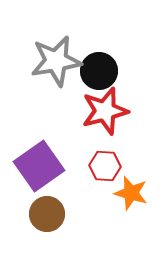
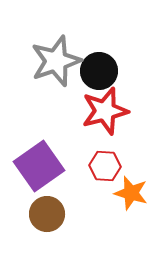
gray star: rotated 9 degrees counterclockwise
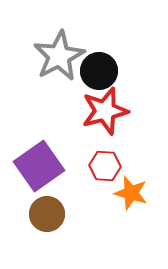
gray star: moved 3 px right, 5 px up; rotated 9 degrees counterclockwise
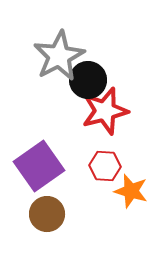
black circle: moved 11 px left, 9 px down
orange star: moved 2 px up
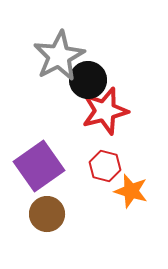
red hexagon: rotated 12 degrees clockwise
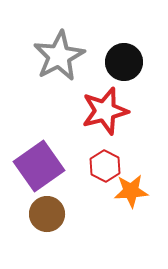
black circle: moved 36 px right, 18 px up
red hexagon: rotated 12 degrees clockwise
orange star: rotated 20 degrees counterclockwise
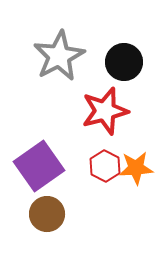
orange star: moved 5 px right, 23 px up
